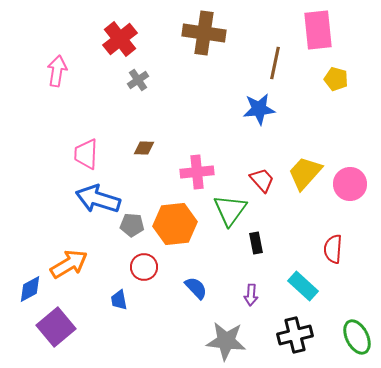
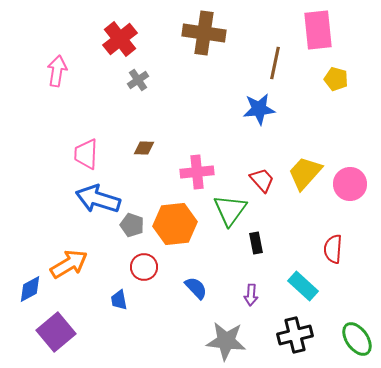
gray pentagon: rotated 15 degrees clockwise
purple square: moved 5 px down
green ellipse: moved 2 px down; rotated 8 degrees counterclockwise
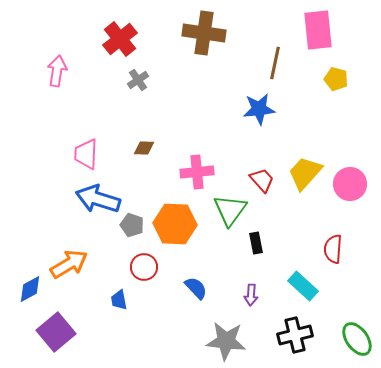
orange hexagon: rotated 9 degrees clockwise
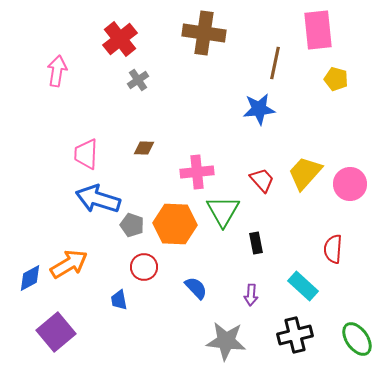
green triangle: moved 7 px left, 1 px down; rotated 6 degrees counterclockwise
blue diamond: moved 11 px up
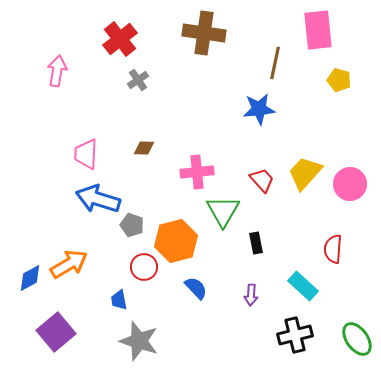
yellow pentagon: moved 3 px right, 1 px down
orange hexagon: moved 1 px right, 17 px down; rotated 18 degrees counterclockwise
gray star: moved 87 px left; rotated 12 degrees clockwise
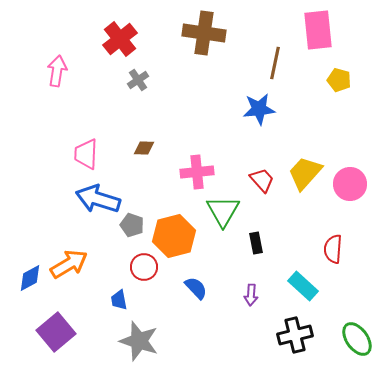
orange hexagon: moved 2 px left, 5 px up
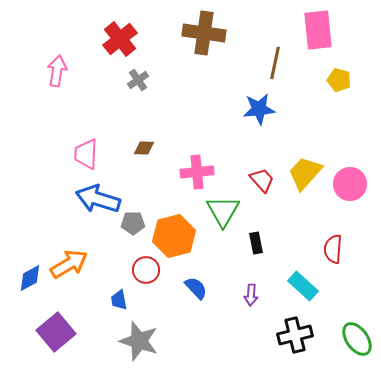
gray pentagon: moved 1 px right, 2 px up; rotated 20 degrees counterclockwise
red circle: moved 2 px right, 3 px down
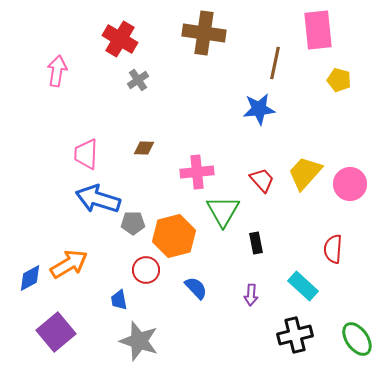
red cross: rotated 20 degrees counterclockwise
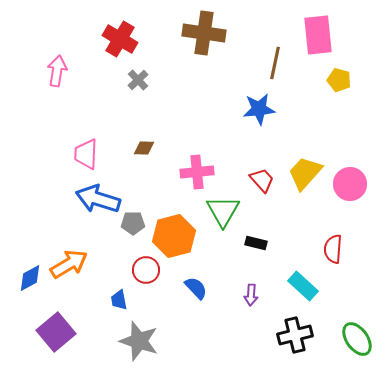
pink rectangle: moved 5 px down
gray cross: rotated 10 degrees counterclockwise
black rectangle: rotated 65 degrees counterclockwise
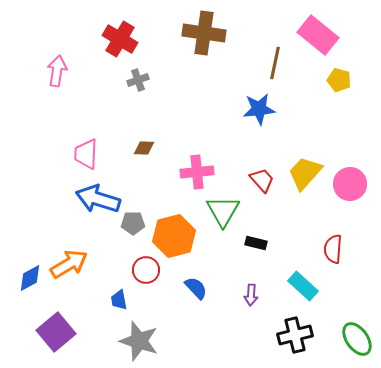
pink rectangle: rotated 45 degrees counterclockwise
gray cross: rotated 25 degrees clockwise
